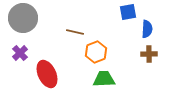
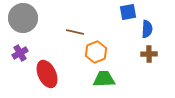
purple cross: rotated 14 degrees clockwise
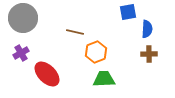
purple cross: moved 1 px right
red ellipse: rotated 20 degrees counterclockwise
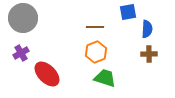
brown line: moved 20 px right, 5 px up; rotated 12 degrees counterclockwise
green trapezoid: moved 1 px right, 1 px up; rotated 20 degrees clockwise
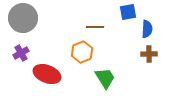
orange hexagon: moved 14 px left
red ellipse: rotated 24 degrees counterclockwise
green trapezoid: rotated 40 degrees clockwise
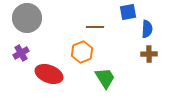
gray circle: moved 4 px right
red ellipse: moved 2 px right
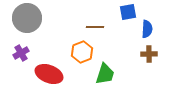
green trapezoid: moved 4 px up; rotated 50 degrees clockwise
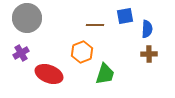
blue square: moved 3 px left, 4 px down
brown line: moved 2 px up
